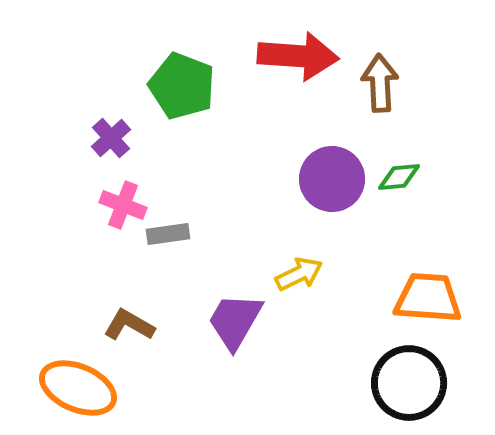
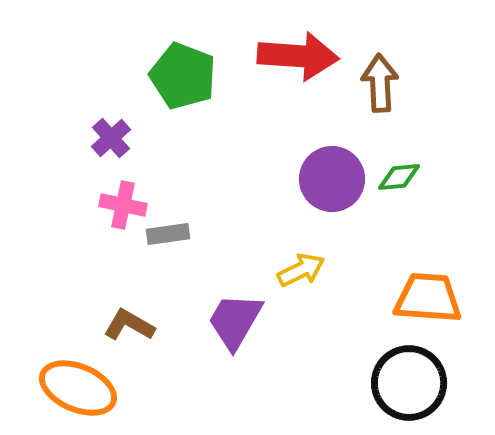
green pentagon: moved 1 px right, 10 px up
pink cross: rotated 9 degrees counterclockwise
yellow arrow: moved 2 px right, 4 px up
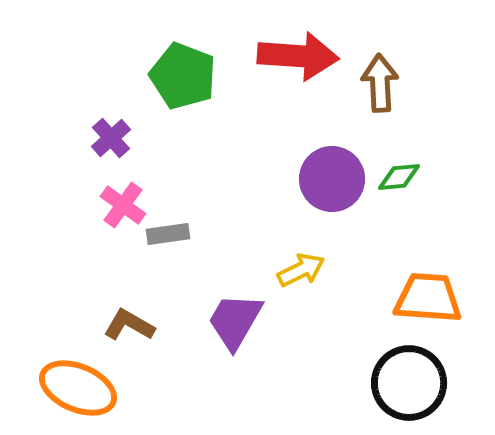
pink cross: rotated 24 degrees clockwise
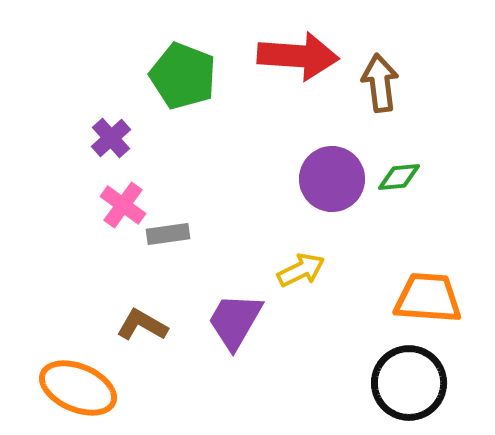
brown arrow: rotated 4 degrees counterclockwise
brown L-shape: moved 13 px right
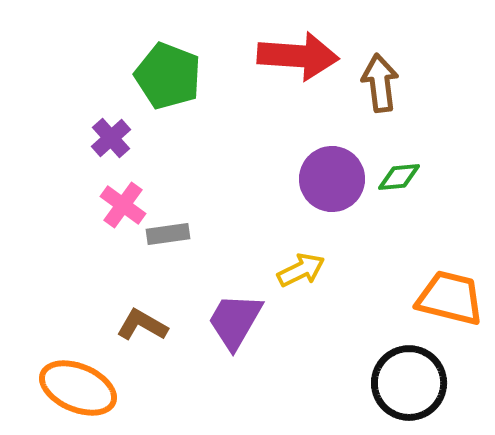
green pentagon: moved 15 px left
orange trapezoid: moved 22 px right; rotated 10 degrees clockwise
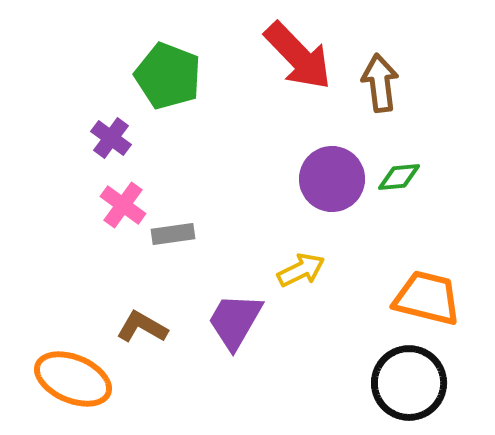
red arrow: rotated 42 degrees clockwise
purple cross: rotated 12 degrees counterclockwise
gray rectangle: moved 5 px right
orange trapezoid: moved 23 px left
brown L-shape: moved 2 px down
orange ellipse: moved 5 px left, 9 px up
